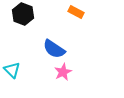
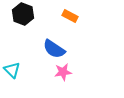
orange rectangle: moved 6 px left, 4 px down
pink star: rotated 18 degrees clockwise
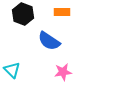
orange rectangle: moved 8 px left, 4 px up; rotated 28 degrees counterclockwise
blue semicircle: moved 5 px left, 8 px up
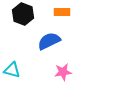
blue semicircle: rotated 120 degrees clockwise
cyan triangle: rotated 30 degrees counterclockwise
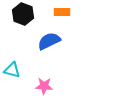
pink star: moved 19 px left, 14 px down; rotated 12 degrees clockwise
